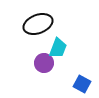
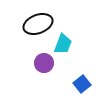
cyan trapezoid: moved 5 px right, 4 px up
blue square: rotated 24 degrees clockwise
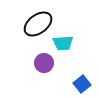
black ellipse: rotated 16 degrees counterclockwise
cyan trapezoid: moved 1 px up; rotated 65 degrees clockwise
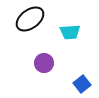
black ellipse: moved 8 px left, 5 px up
cyan trapezoid: moved 7 px right, 11 px up
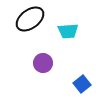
cyan trapezoid: moved 2 px left, 1 px up
purple circle: moved 1 px left
